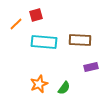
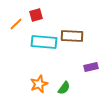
brown rectangle: moved 8 px left, 4 px up
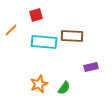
orange line: moved 5 px left, 6 px down
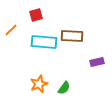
purple rectangle: moved 6 px right, 5 px up
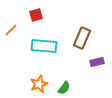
brown rectangle: moved 10 px right, 2 px down; rotated 70 degrees counterclockwise
cyan rectangle: moved 4 px down
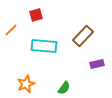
brown rectangle: moved 1 px right, 2 px up; rotated 20 degrees clockwise
purple rectangle: moved 2 px down
orange star: moved 13 px left
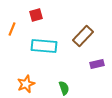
orange line: moved 1 px right, 1 px up; rotated 24 degrees counterclockwise
green semicircle: rotated 56 degrees counterclockwise
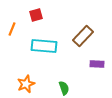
purple rectangle: rotated 16 degrees clockwise
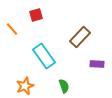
orange line: rotated 64 degrees counterclockwise
brown rectangle: moved 3 px left, 1 px down
cyan rectangle: moved 10 px down; rotated 50 degrees clockwise
orange star: moved 1 px left, 2 px down
green semicircle: moved 2 px up
